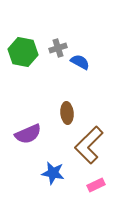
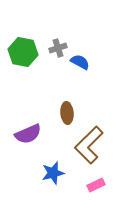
blue star: rotated 25 degrees counterclockwise
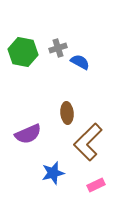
brown L-shape: moved 1 px left, 3 px up
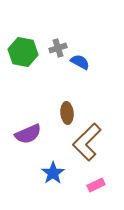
brown L-shape: moved 1 px left
blue star: rotated 20 degrees counterclockwise
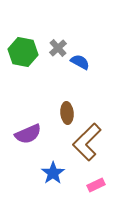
gray cross: rotated 24 degrees counterclockwise
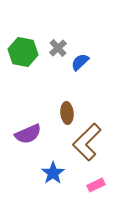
blue semicircle: rotated 72 degrees counterclockwise
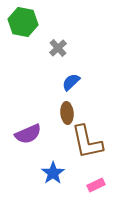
green hexagon: moved 30 px up
blue semicircle: moved 9 px left, 20 px down
brown L-shape: rotated 57 degrees counterclockwise
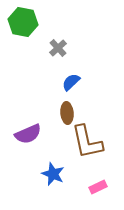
blue star: moved 1 px down; rotated 15 degrees counterclockwise
pink rectangle: moved 2 px right, 2 px down
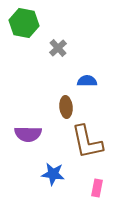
green hexagon: moved 1 px right, 1 px down
blue semicircle: moved 16 px right, 1 px up; rotated 42 degrees clockwise
brown ellipse: moved 1 px left, 6 px up
purple semicircle: rotated 24 degrees clockwise
blue star: rotated 15 degrees counterclockwise
pink rectangle: moved 1 px left, 1 px down; rotated 54 degrees counterclockwise
